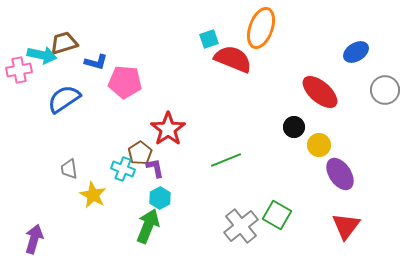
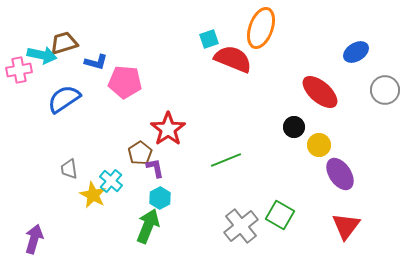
cyan cross: moved 12 px left, 12 px down; rotated 20 degrees clockwise
green square: moved 3 px right
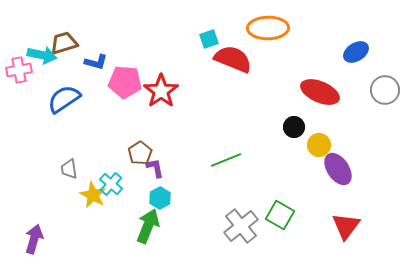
orange ellipse: moved 7 px right; rotated 69 degrees clockwise
red ellipse: rotated 18 degrees counterclockwise
red star: moved 7 px left, 38 px up
purple ellipse: moved 2 px left, 5 px up
cyan cross: moved 3 px down
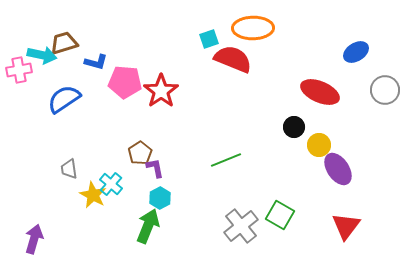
orange ellipse: moved 15 px left
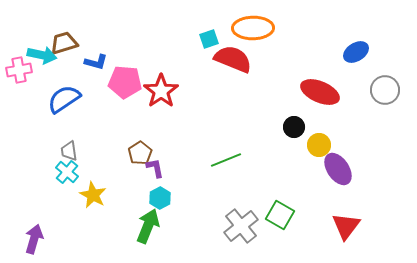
gray trapezoid: moved 18 px up
cyan cross: moved 44 px left, 12 px up
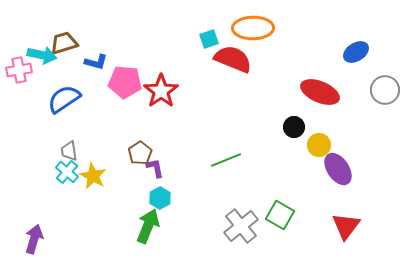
yellow star: moved 19 px up
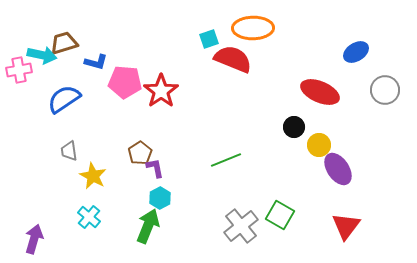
cyan cross: moved 22 px right, 45 px down
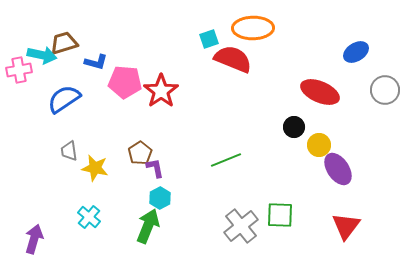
yellow star: moved 2 px right, 8 px up; rotated 16 degrees counterclockwise
green square: rotated 28 degrees counterclockwise
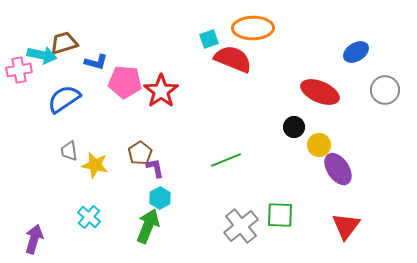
yellow star: moved 3 px up
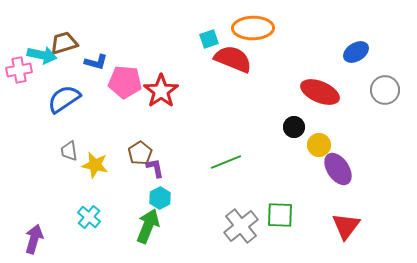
green line: moved 2 px down
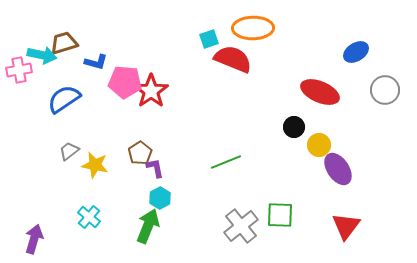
red star: moved 10 px left
gray trapezoid: rotated 60 degrees clockwise
